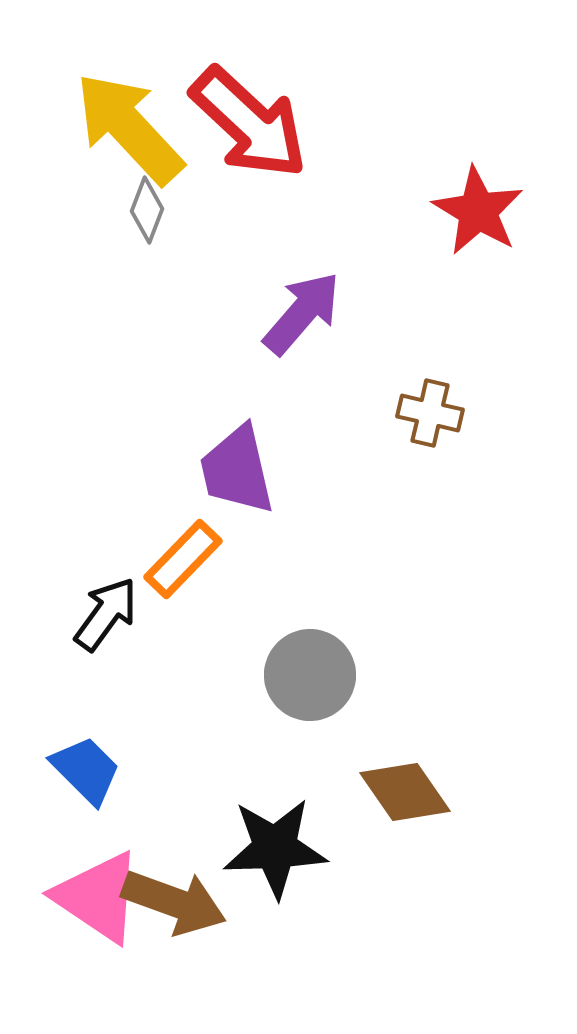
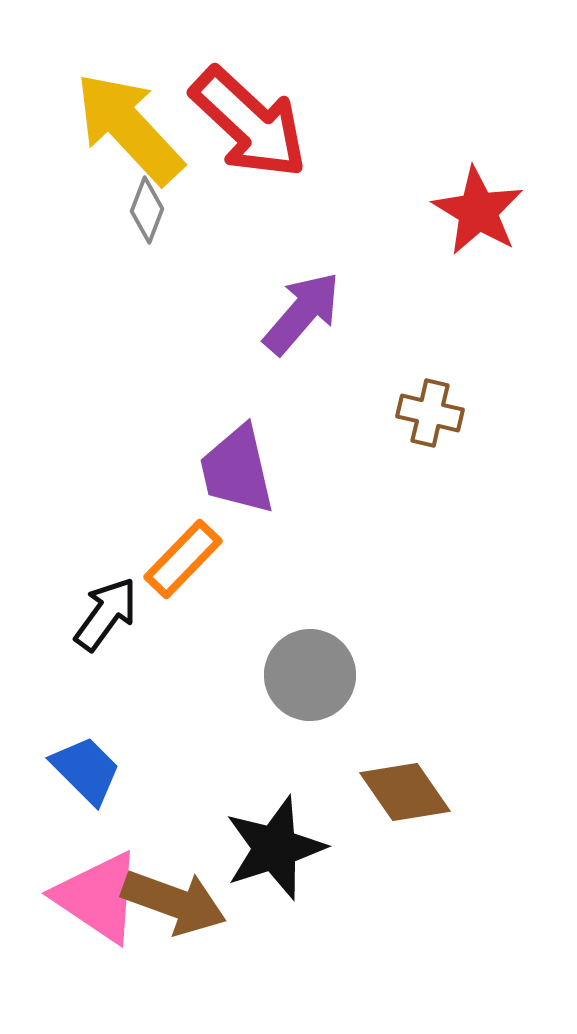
black star: rotated 16 degrees counterclockwise
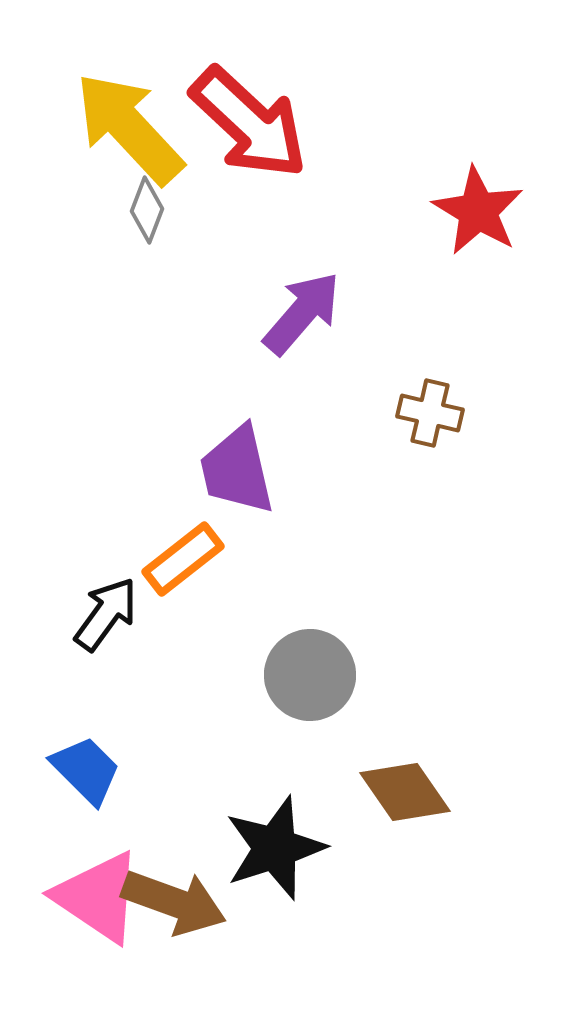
orange rectangle: rotated 8 degrees clockwise
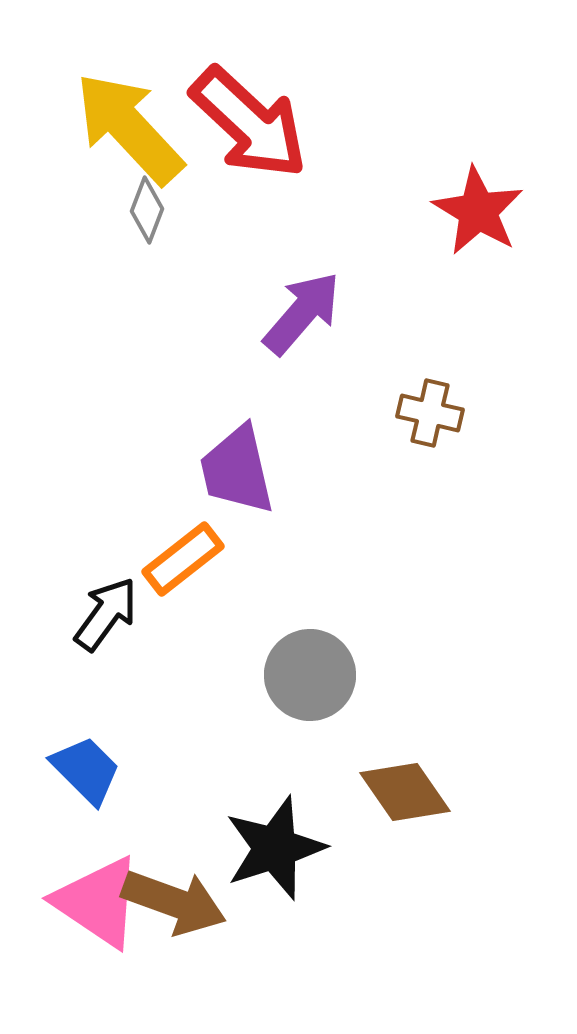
pink triangle: moved 5 px down
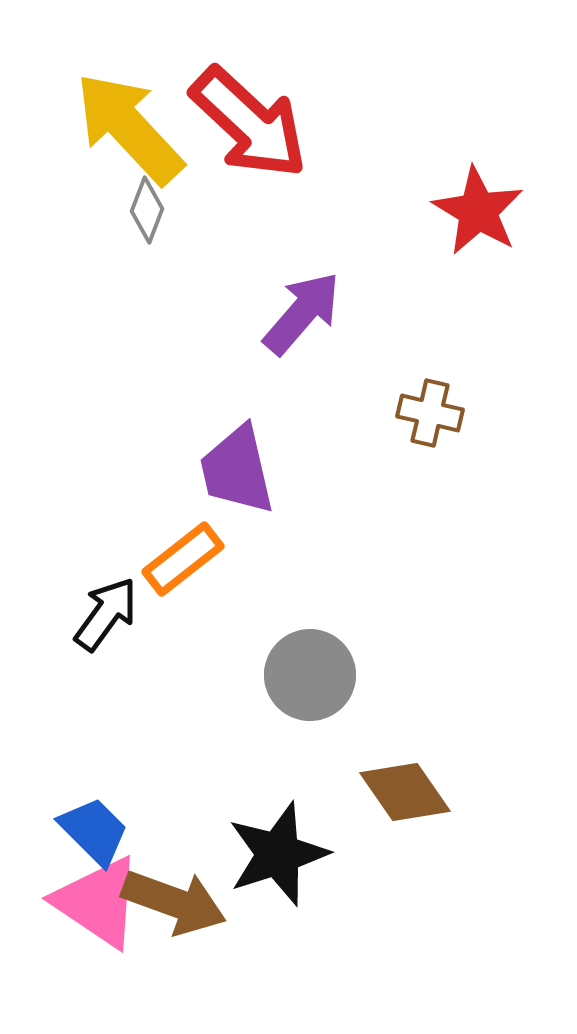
blue trapezoid: moved 8 px right, 61 px down
black star: moved 3 px right, 6 px down
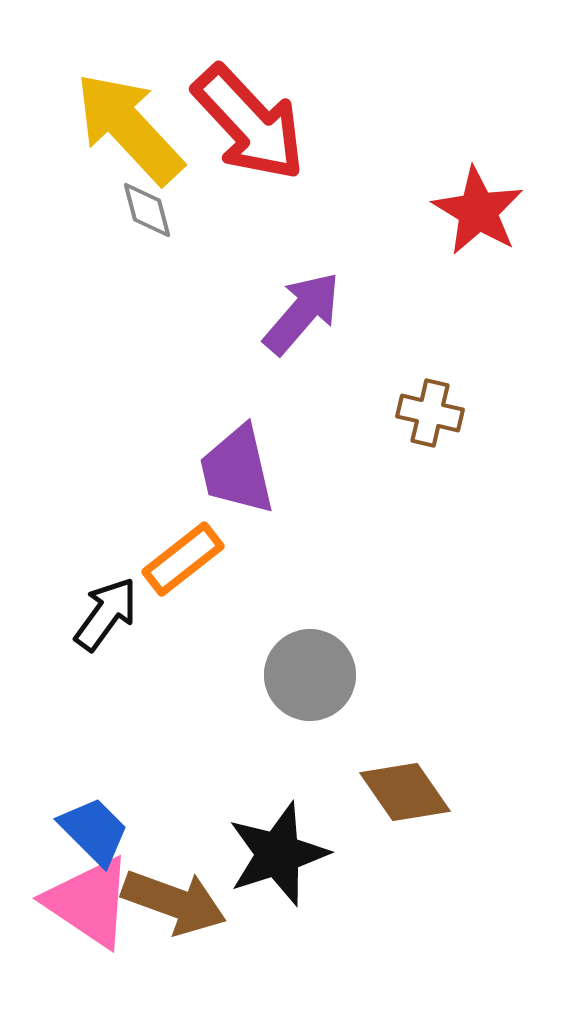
red arrow: rotated 4 degrees clockwise
gray diamond: rotated 36 degrees counterclockwise
pink triangle: moved 9 px left
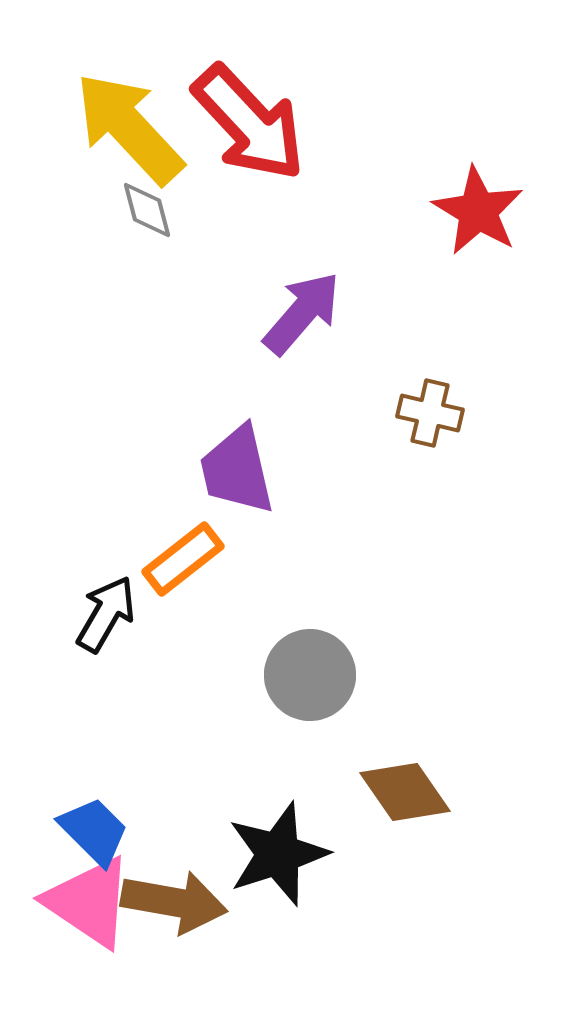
black arrow: rotated 6 degrees counterclockwise
brown arrow: rotated 10 degrees counterclockwise
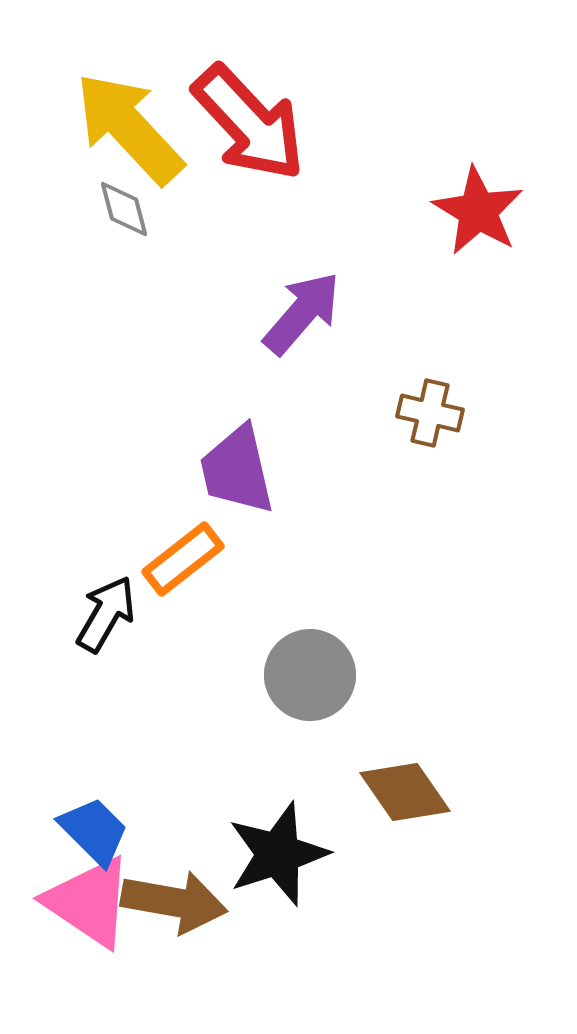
gray diamond: moved 23 px left, 1 px up
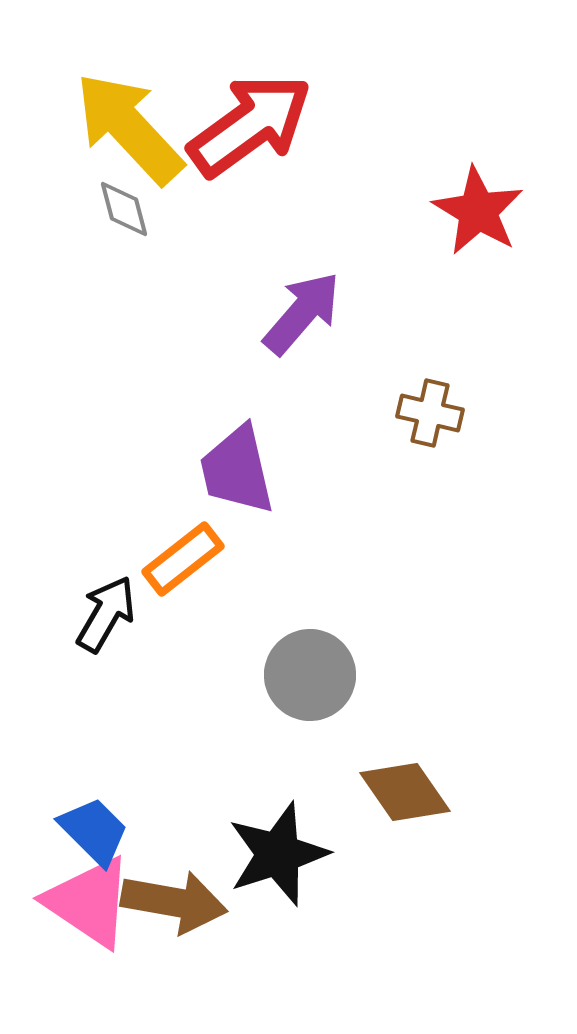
red arrow: moved 1 px right, 2 px down; rotated 83 degrees counterclockwise
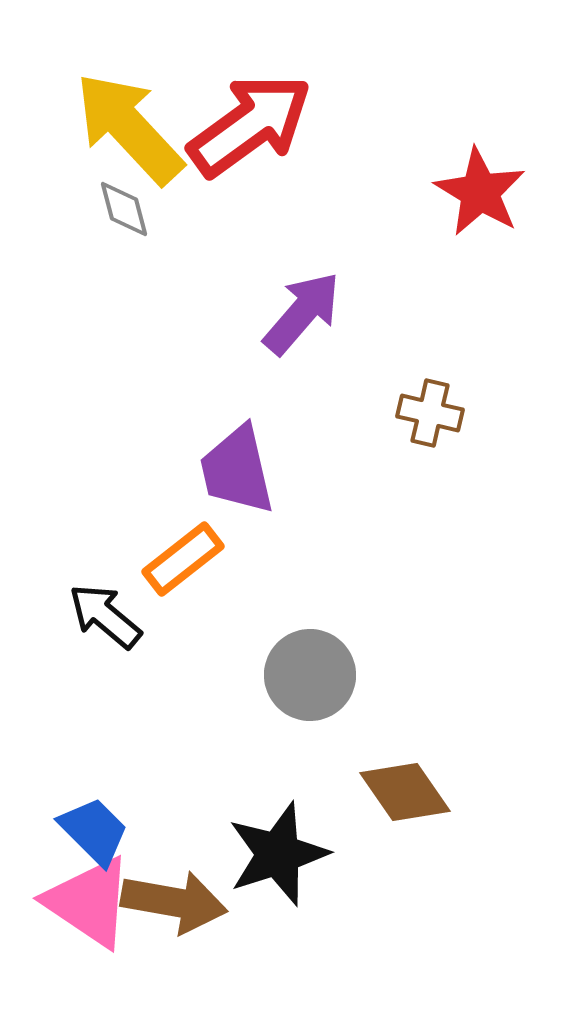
red star: moved 2 px right, 19 px up
black arrow: moved 1 px left, 2 px down; rotated 80 degrees counterclockwise
